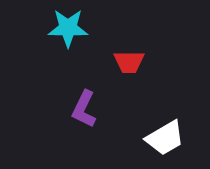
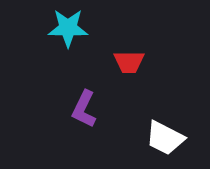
white trapezoid: rotated 57 degrees clockwise
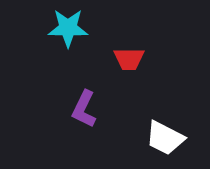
red trapezoid: moved 3 px up
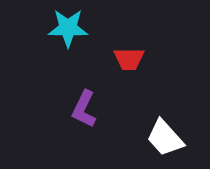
white trapezoid: rotated 21 degrees clockwise
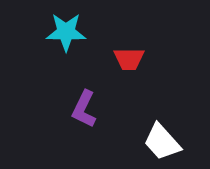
cyan star: moved 2 px left, 4 px down
white trapezoid: moved 3 px left, 4 px down
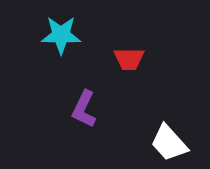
cyan star: moved 5 px left, 3 px down
white trapezoid: moved 7 px right, 1 px down
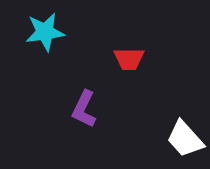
cyan star: moved 16 px left, 3 px up; rotated 9 degrees counterclockwise
white trapezoid: moved 16 px right, 4 px up
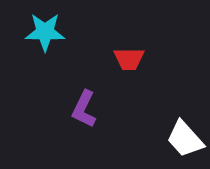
cyan star: rotated 9 degrees clockwise
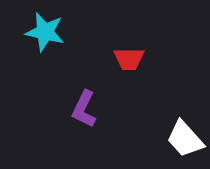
cyan star: rotated 12 degrees clockwise
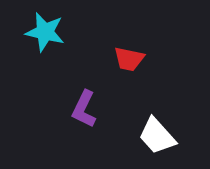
red trapezoid: rotated 12 degrees clockwise
white trapezoid: moved 28 px left, 3 px up
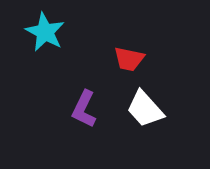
cyan star: rotated 15 degrees clockwise
white trapezoid: moved 12 px left, 27 px up
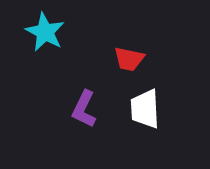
white trapezoid: rotated 39 degrees clockwise
